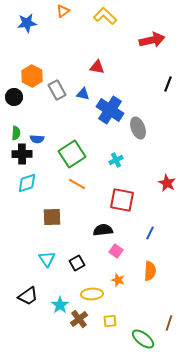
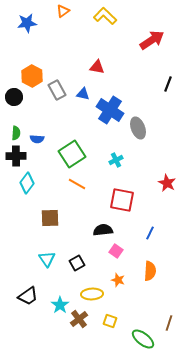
red arrow: rotated 20 degrees counterclockwise
black cross: moved 6 px left, 2 px down
cyan diamond: rotated 35 degrees counterclockwise
brown square: moved 2 px left, 1 px down
yellow square: rotated 24 degrees clockwise
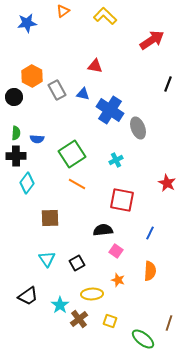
red triangle: moved 2 px left, 1 px up
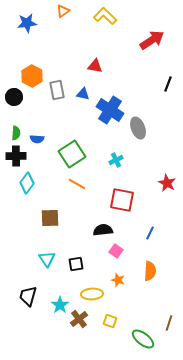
gray rectangle: rotated 18 degrees clockwise
black square: moved 1 px left, 1 px down; rotated 21 degrees clockwise
black trapezoid: rotated 140 degrees clockwise
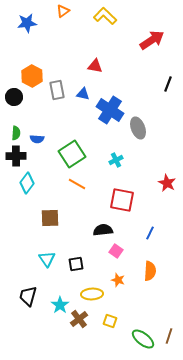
brown line: moved 13 px down
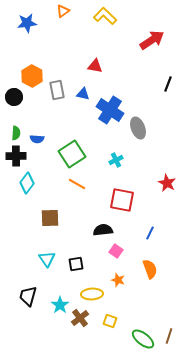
orange semicircle: moved 2 px up; rotated 24 degrees counterclockwise
brown cross: moved 1 px right, 1 px up
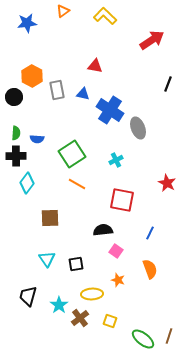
cyan star: moved 1 px left
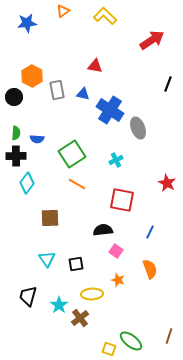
blue line: moved 1 px up
yellow square: moved 1 px left, 28 px down
green ellipse: moved 12 px left, 2 px down
